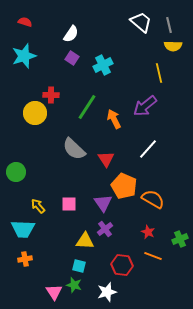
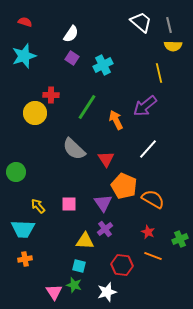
orange arrow: moved 2 px right, 1 px down
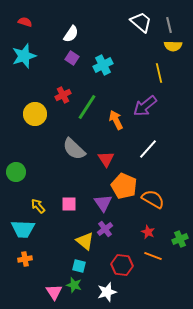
red cross: moved 12 px right; rotated 28 degrees counterclockwise
yellow circle: moved 1 px down
yellow triangle: rotated 36 degrees clockwise
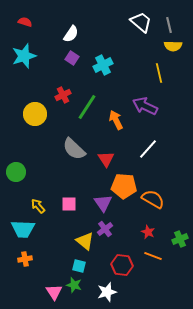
purple arrow: rotated 65 degrees clockwise
orange pentagon: rotated 20 degrees counterclockwise
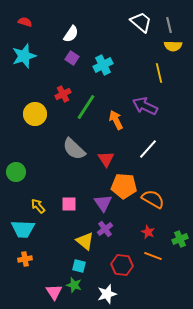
red cross: moved 1 px up
green line: moved 1 px left
white star: moved 2 px down
